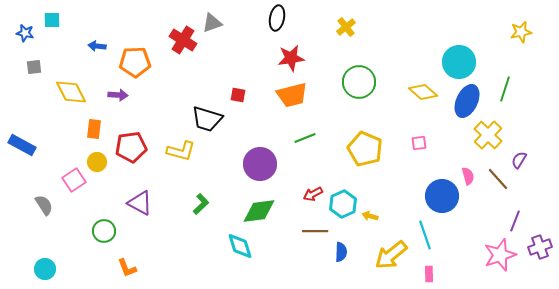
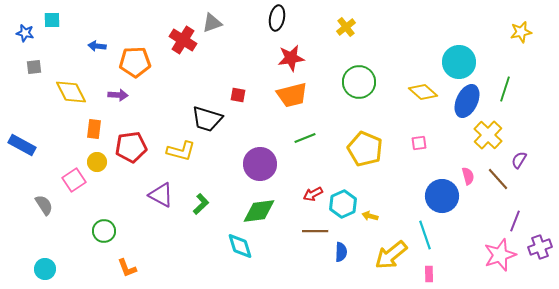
purple triangle at (140, 203): moved 21 px right, 8 px up
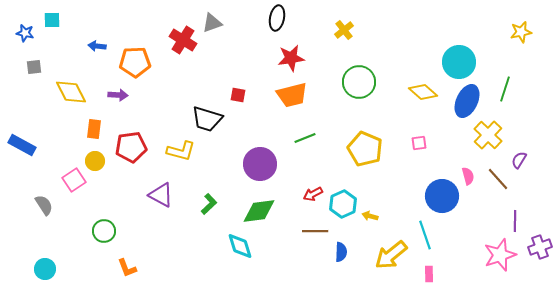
yellow cross at (346, 27): moved 2 px left, 3 px down
yellow circle at (97, 162): moved 2 px left, 1 px up
green L-shape at (201, 204): moved 8 px right
purple line at (515, 221): rotated 20 degrees counterclockwise
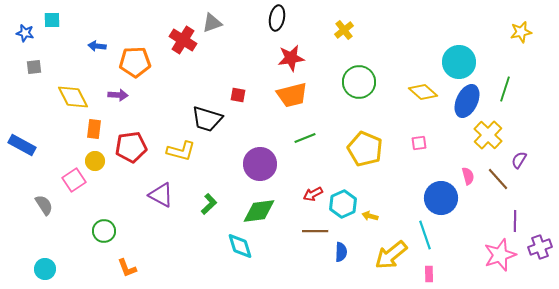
yellow diamond at (71, 92): moved 2 px right, 5 px down
blue circle at (442, 196): moved 1 px left, 2 px down
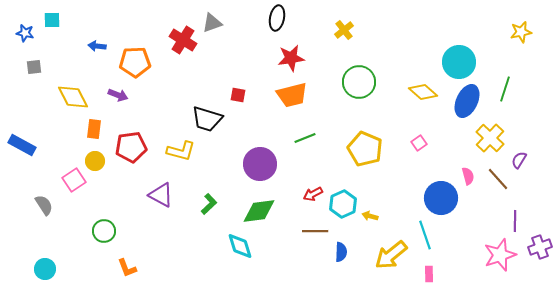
purple arrow at (118, 95): rotated 18 degrees clockwise
yellow cross at (488, 135): moved 2 px right, 3 px down
pink square at (419, 143): rotated 28 degrees counterclockwise
